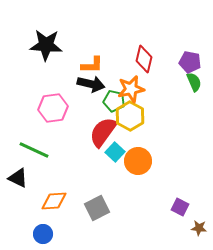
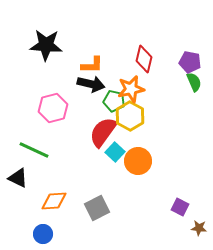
pink hexagon: rotated 8 degrees counterclockwise
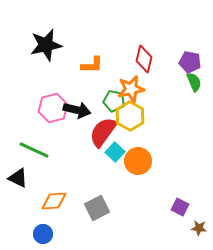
black star: rotated 16 degrees counterclockwise
black arrow: moved 14 px left, 26 px down
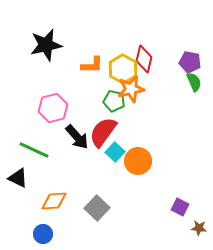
black arrow: moved 27 px down; rotated 36 degrees clockwise
yellow hexagon: moved 7 px left, 47 px up
gray square: rotated 20 degrees counterclockwise
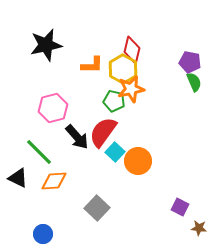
red diamond: moved 12 px left, 9 px up
green line: moved 5 px right, 2 px down; rotated 20 degrees clockwise
orange diamond: moved 20 px up
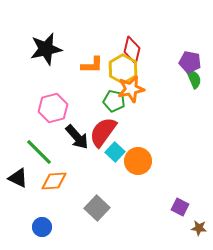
black star: moved 4 px down
green semicircle: moved 3 px up
blue circle: moved 1 px left, 7 px up
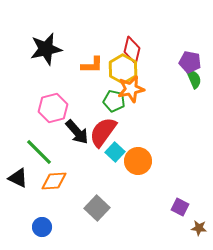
black arrow: moved 5 px up
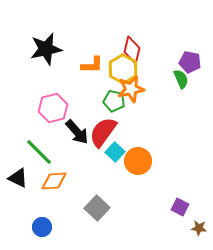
green semicircle: moved 13 px left
